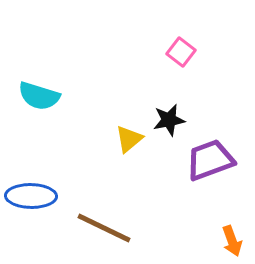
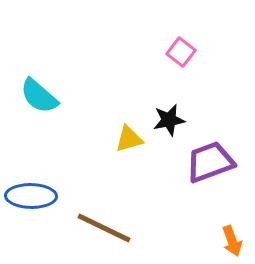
cyan semicircle: rotated 24 degrees clockwise
yellow triangle: rotated 24 degrees clockwise
purple trapezoid: moved 2 px down
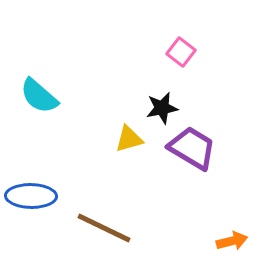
black star: moved 7 px left, 12 px up
purple trapezoid: moved 18 px left, 14 px up; rotated 51 degrees clockwise
orange arrow: rotated 84 degrees counterclockwise
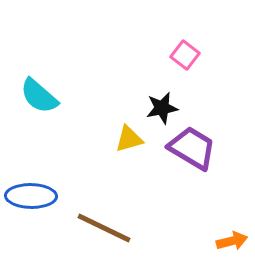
pink square: moved 4 px right, 3 px down
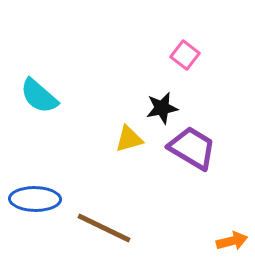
blue ellipse: moved 4 px right, 3 px down
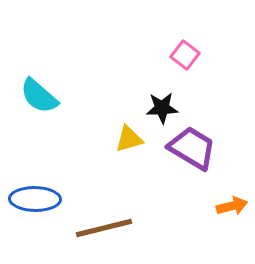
black star: rotated 8 degrees clockwise
brown line: rotated 40 degrees counterclockwise
orange arrow: moved 35 px up
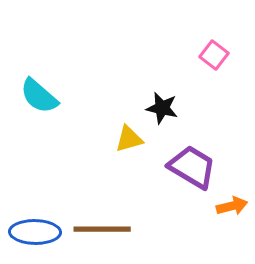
pink square: moved 29 px right
black star: rotated 16 degrees clockwise
purple trapezoid: moved 19 px down
blue ellipse: moved 33 px down
brown line: moved 2 px left, 1 px down; rotated 14 degrees clockwise
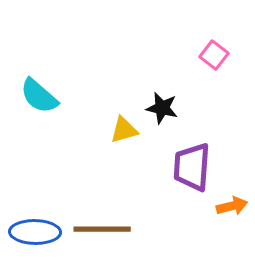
yellow triangle: moved 5 px left, 9 px up
purple trapezoid: rotated 117 degrees counterclockwise
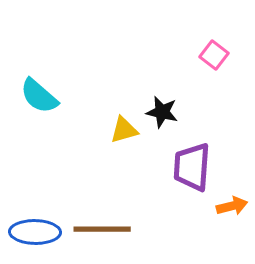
black star: moved 4 px down
